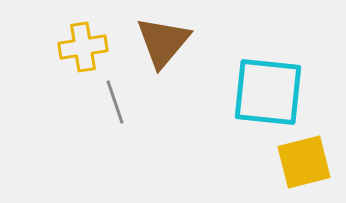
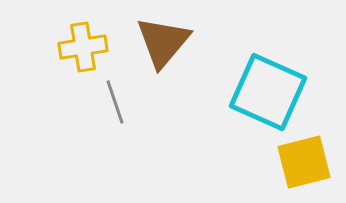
cyan square: rotated 18 degrees clockwise
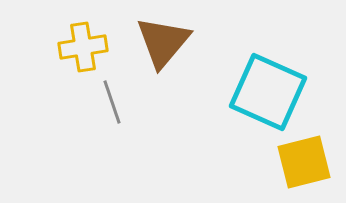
gray line: moved 3 px left
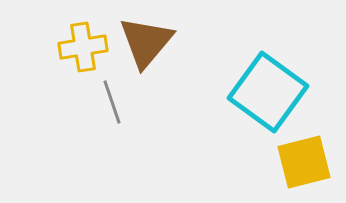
brown triangle: moved 17 px left
cyan square: rotated 12 degrees clockwise
